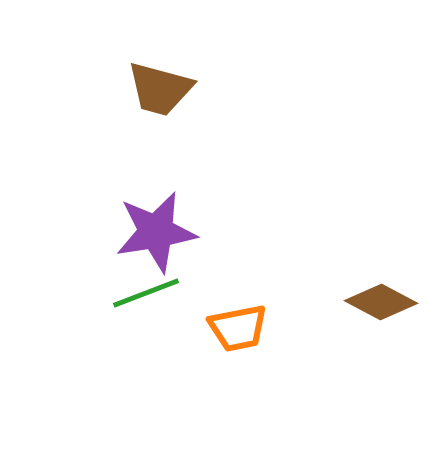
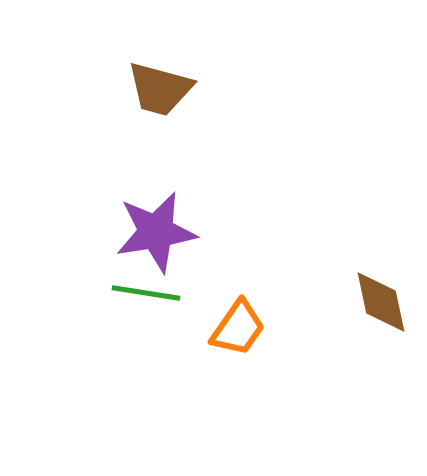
green line: rotated 30 degrees clockwise
brown diamond: rotated 50 degrees clockwise
orange trapezoid: rotated 44 degrees counterclockwise
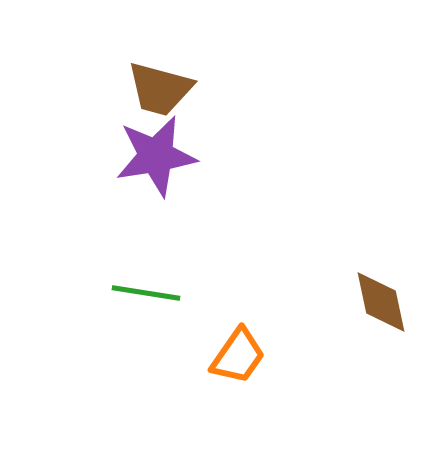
purple star: moved 76 px up
orange trapezoid: moved 28 px down
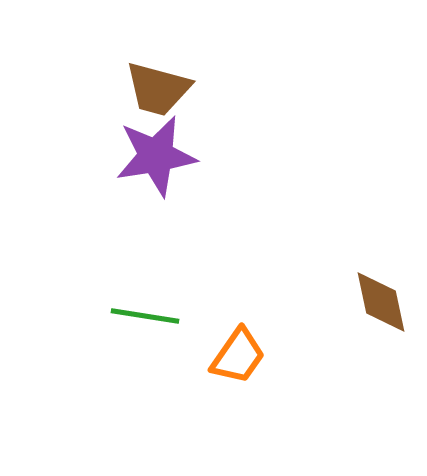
brown trapezoid: moved 2 px left
green line: moved 1 px left, 23 px down
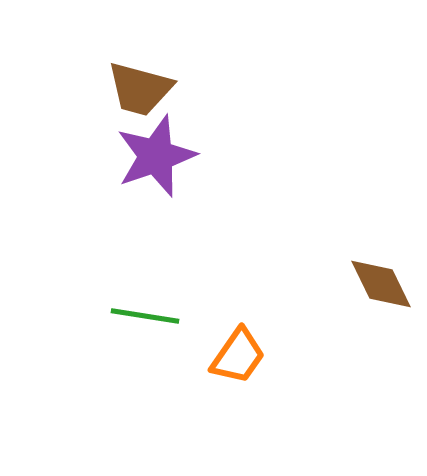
brown trapezoid: moved 18 px left
purple star: rotated 10 degrees counterclockwise
brown diamond: moved 18 px up; rotated 14 degrees counterclockwise
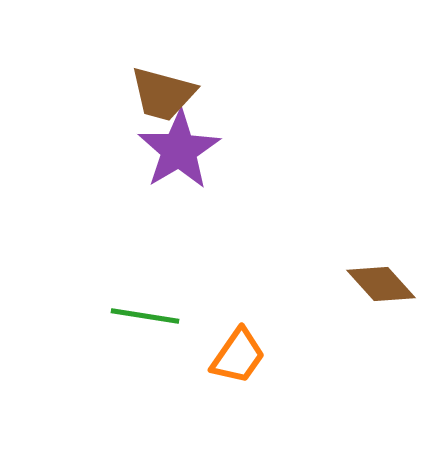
brown trapezoid: moved 23 px right, 5 px down
purple star: moved 23 px right, 6 px up; rotated 12 degrees counterclockwise
brown diamond: rotated 16 degrees counterclockwise
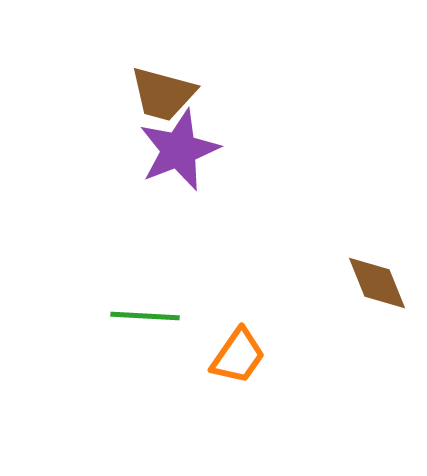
purple star: rotated 10 degrees clockwise
brown diamond: moved 4 px left, 1 px up; rotated 20 degrees clockwise
green line: rotated 6 degrees counterclockwise
